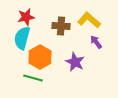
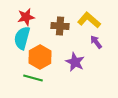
brown cross: moved 1 px left
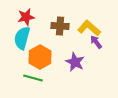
yellow L-shape: moved 8 px down
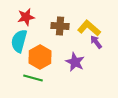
cyan semicircle: moved 3 px left, 3 px down
